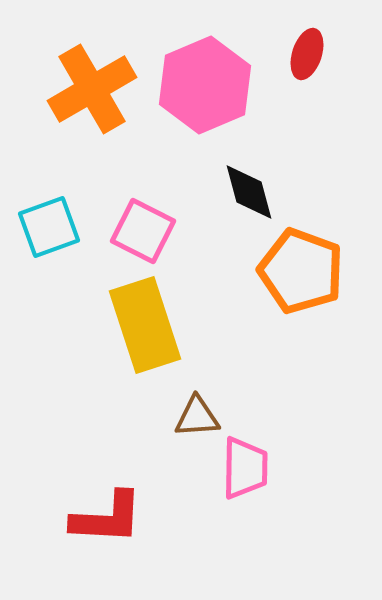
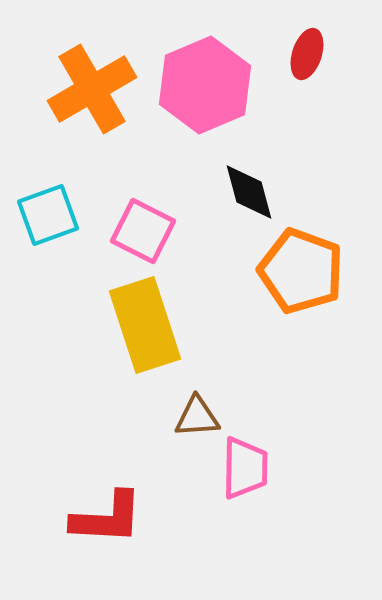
cyan square: moved 1 px left, 12 px up
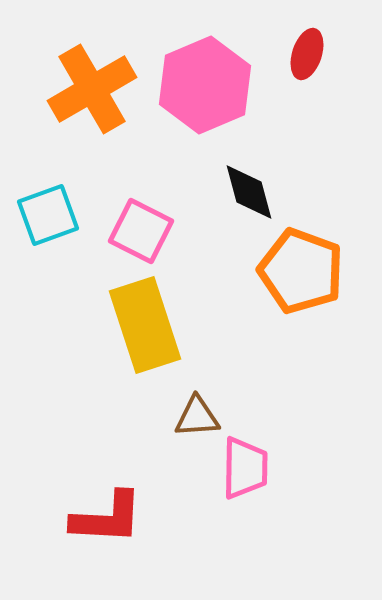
pink square: moved 2 px left
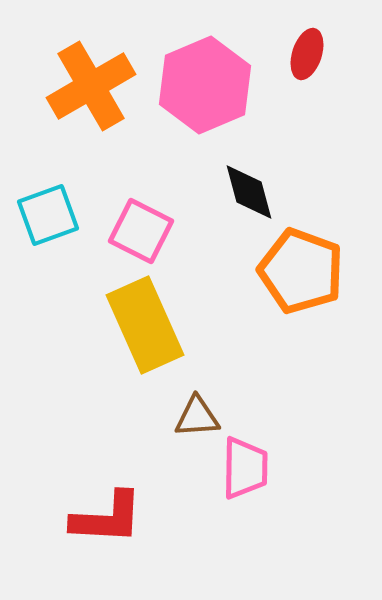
orange cross: moved 1 px left, 3 px up
yellow rectangle: rotated 6 degrees counterclockwise
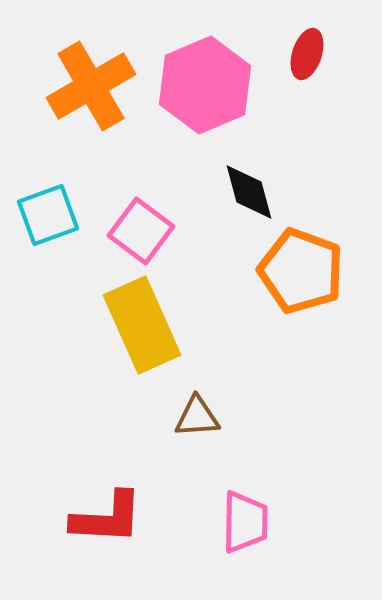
pink square: rotated 10 degrees clockwise
yellow rectangle: moved 3 px left
pink trapezoid: moved 54 px down
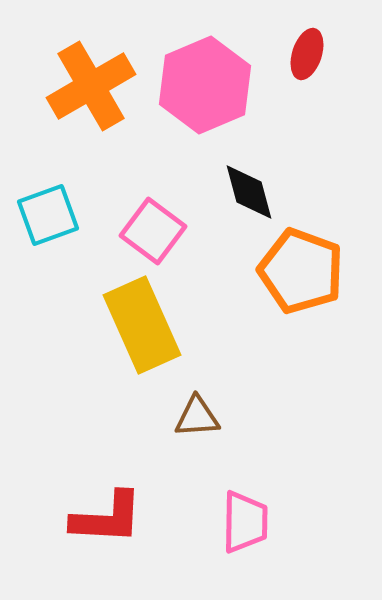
pink square: moved 12 px right
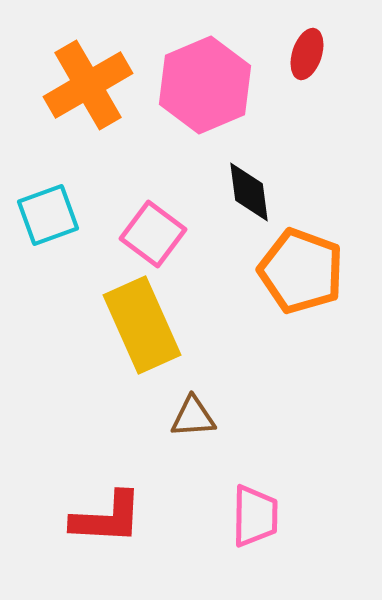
orange cross: moved 3 px left, 1 px up
black diamond: rotated 8 degrees clockwise
pink square: moved 3 px down
brown triangle: moved 4 px left
pink trapezoid: moved 10 px right, 6 px up
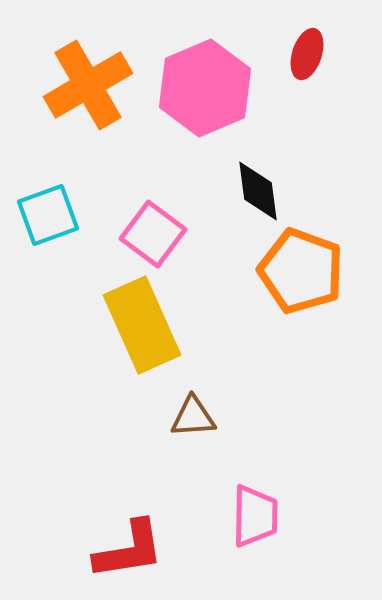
pink hexagon: moved 3 px down
black diamond: moved 9 px right, 1 px up
red L-shape: moved 22 px right, 32 px down; rotated 12 degrees counterclockwise
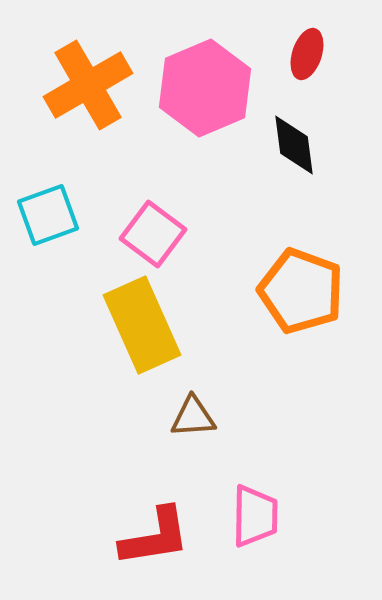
black diamond: moved 36 px right, 46 px up
orange pentagon: moved 20 px down
red L-shape: moved 26 px right, 13 px up
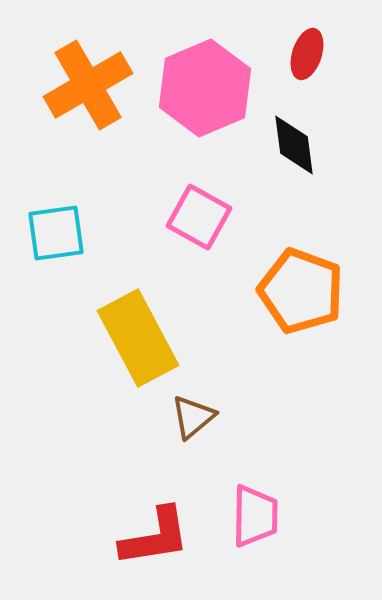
cyan square: moved 8 px right, 18 px down; rotated 12 degrees clockwise
pink square: moved 46 px right, 17 px up; rotated 8 degrees counterclockwise
yellow rectangle: moved 4 px left, 13 px down; rotated 4 degrees counterclockwise
brown triangle: rotated 36 degrees counterclockwise
